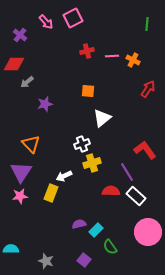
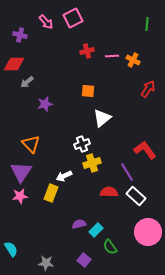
purple cross: rotated 24 degrees counterclockwise
red semicircle: moved 2 px left, 1 px down
cyan semicircle: rotated 56 degrees clockwise
gray star: moved 2 px down; rotated 14 degrees counterclockwise
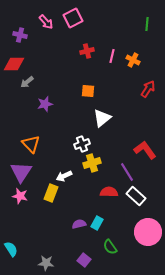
pink line: rotated 72 degrees counterclockwise
pink star: rotated 21 degrees clockwise
cyan rectangle: moved 1 px right, 7 px up; rotated 16 degrees counterclockwise
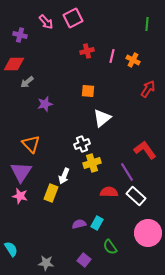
white arrow: rotated 42 degrees counterclockwise
pink circle: moved 1 px down
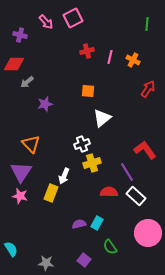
pink line: moved 2 px left, 1 px down
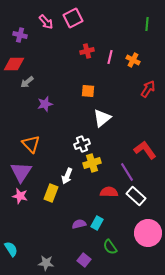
white arrow: moved 3 px right
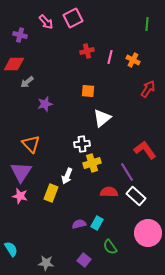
white cross: rotated 14 degrees clockwise
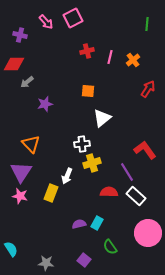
orange cross: rotated 24 degrees clockwise
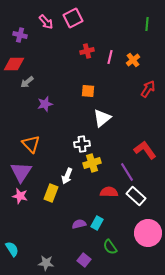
cyan semicircle: moved 1 px right
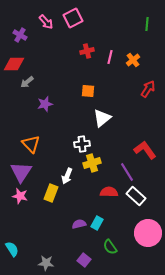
purple cross: rotated 16 degrees clockwise
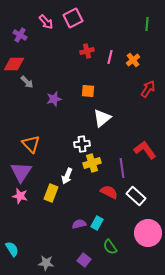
gray arrow: rotated 96 degrees counterclockwise
purple star: moved 9 px right, 5 px up
purple line: moved 5 px left, 4 px up; rotated 24 degrees clockwise
red semicircle: rotated 24 degrees clockwise
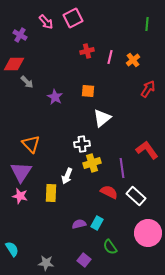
purple star: moved 1 px right, 2 px up; rotated 28 degrees counterclockwise
red L-shape: moved 2 px right
yellow rectangle: rotated 18 degrees counterclockwise
